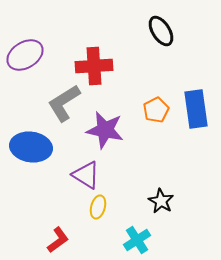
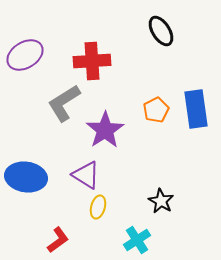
red cross: moved 2 px left, 5 px up
purple star: rotated 27 degrees clockwise
blue ellipse: moved 5 px left, 30 px down
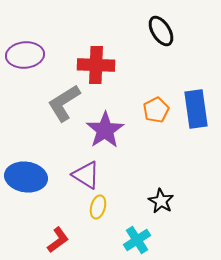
purple ellipse: rotated 27 degrees clockwise
red cross: moved 4 px right, 4 px down; rotated 6 degrees clockwise
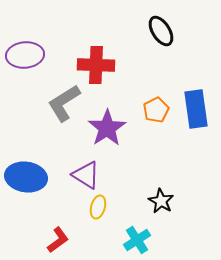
purple star: moved 2 px right, 2 px up
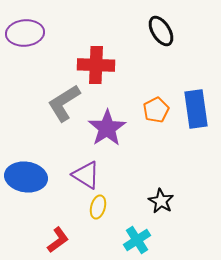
purple ellipse: moved 22 px up
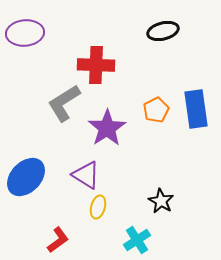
black ellipse: moved 2 px right; rotated 72 degrees counterclockwise
blue ellipse: rotated 54 degrees counterclockwise
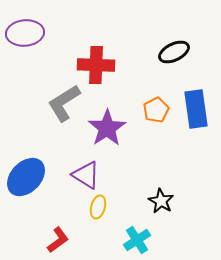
black ellipse: moved 11 px right, 21 px down; rotated 12 degrees counterclockwise
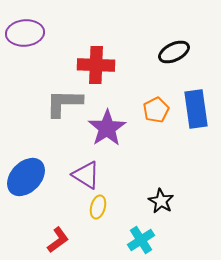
gray L-shape: rotated 33 degrees clockwise
cyan cross: moved 4 px right
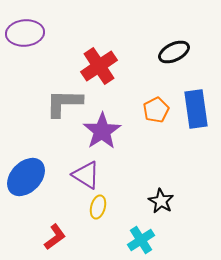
red cross: moved 3 px right, 1 px down; rotated 36 degrees counterclockwise
purple star: moved 5 px left, 3 px down
red L-shape: moved 3 px left, 3 px up
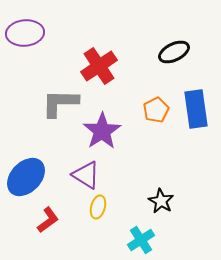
gray L-shape: moved 4 px left
red L-shape: moved 7 px left, 17 px up
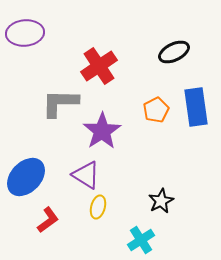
blue rectangle: moved 2 px up
black star: rotated 15 degrees clockwise
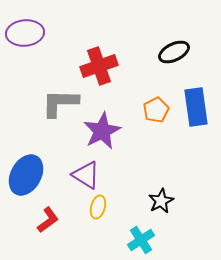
red cross: rotated 15 degrees clockwise
purple star: rotated 6 degrees clockwise
blue ellipse: moved 2 px up; rotated 15 degrees counterclockwise
